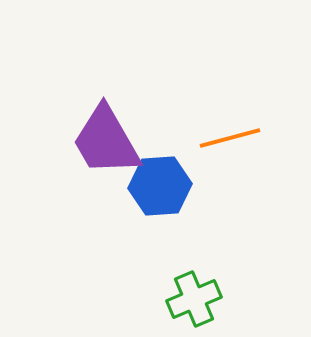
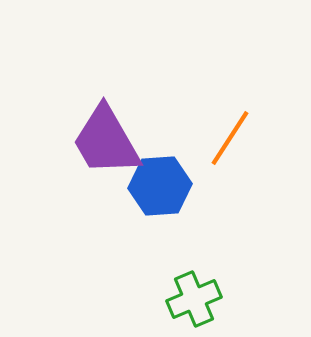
orange line: rotated 42 degrees counterclockwise
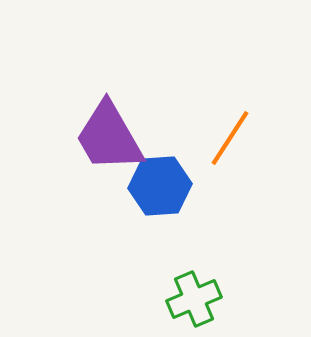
purple trapezoid: moved 3 px right, 4 px up
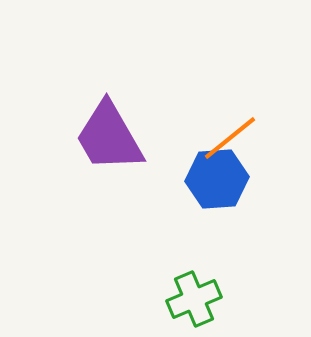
orange line: rotated 18 degrees clockwise
blue hexagon: moved 57 px right, 7 px up
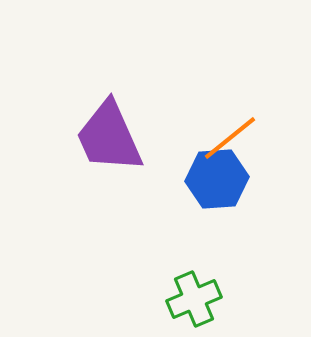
purple trapezoid: rotated 6 degrees clockwise
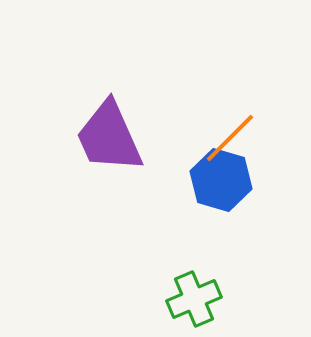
orange line: rotated 6 degrees counterclockwise
blue hexagon: moved 4 px right, 1 px down; rotated 20 degrees clockwise
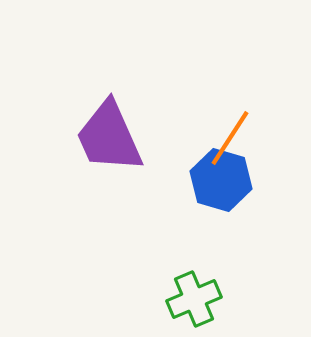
orange line: rotated 12 degrees counterclockwise
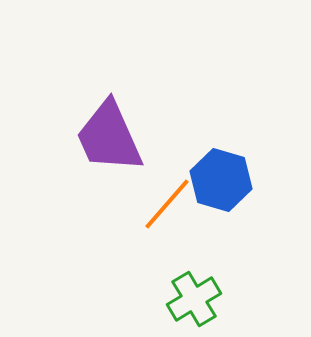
orange line: moved 63 px left, 66 px down; rotated 8 degrees clockwise
green cross: rotated 8 degrees counterclockwise
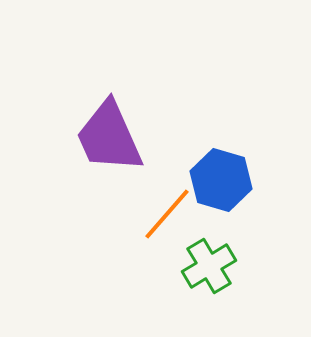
orange line: moved 10 px down
green cross: moved 15 px right, 33 px up
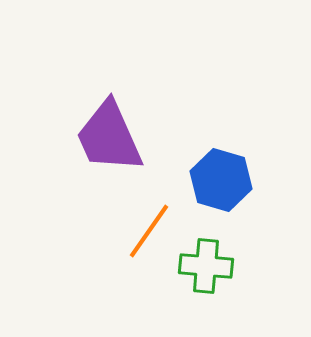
orange line: moved 18 px left, 17 px down; rotated 6 degrees counterclockwise
green cross: moved 3 px left; rotated 36 degrees clockwise
